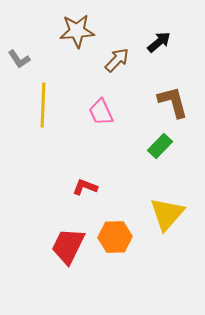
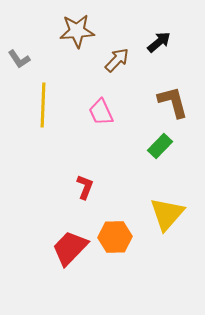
red L-shape: rotated 90 degrees clockwise
red trapezoid: moved 2 px right, 2 px down; rotated 18 degrees clockwise
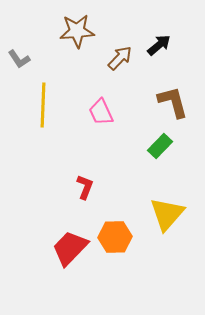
black arrow: moved 3 px down
brown arrow: moved 3 px right, 2 px up
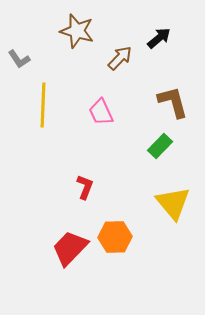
brown star: rotated 20 degrees clockwise
black arrow: moved 7 px up
yellow triangle: moved 6 px right, 11 px up; rotated 21 degrees counterclockwise
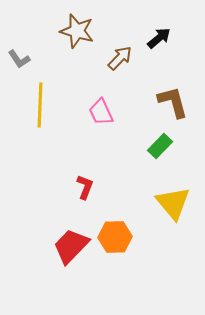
yellow line: moved 3 px left
red trapezoid: moved 1 px right, 2 px up
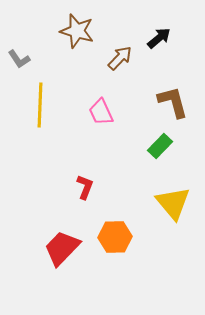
red trapezoid: moved 9 px left, 2 px down
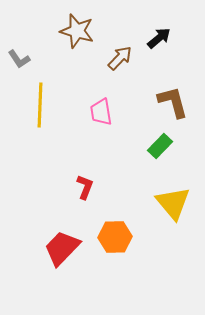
pink trapezoid: rotated 16 degrees clockwise
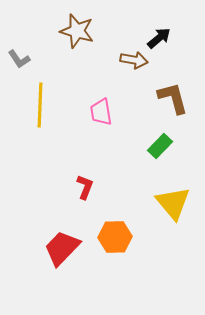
brown arrow: moved 14 px right, 2 px down; rotated 56 degrees clockwise
brown L-shape: moved 4 px up
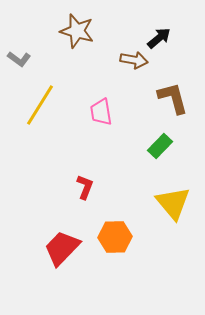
gray L-shape: rotated 20 degrees counterclockwise
yellow line: rotated 30 degrees clockwise
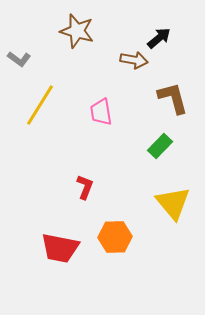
red trapezoid: moved 2 px left; rotated 123 degrees counterclockwise
